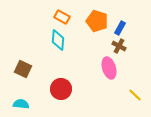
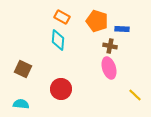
blue rectangle: moved 2 px right, 1 px down; rotated 64 degrees clockwise
brown cross: moved 9 px left; rotated 16 degrees counterclockwise
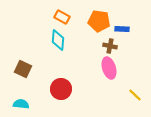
orange pentagon: moved 2 px right; rotated 10 degrees counterclockwise
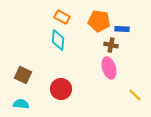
brown cross: moved 1 px right, 1 px up
brown square: moved 6 px down
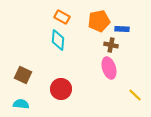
orange pentagon: rotated 20 degrees counterclockwise
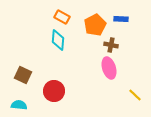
orange pentagon: moved 4 px left, 4 px down; rotated 15 degrees counterclockwise
blue rectangle: moved 1 px left, 10 px up
red circle: moved 7 px left, 2 px down
cyan semicircle: moved 2 px left, 1 px down
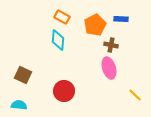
red circle: moved 10 px right
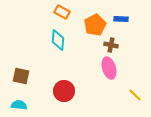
orange rectangle: moved 5 px up
brown square: moved 2 px left, 1 px down; rotated 12 degrees counterclockwise
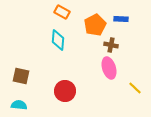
red circle: moved 1 px right
yellow line: moved 7 px up
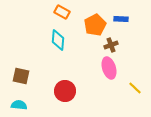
brown cross: rotated 32 degrees counterclockwise
